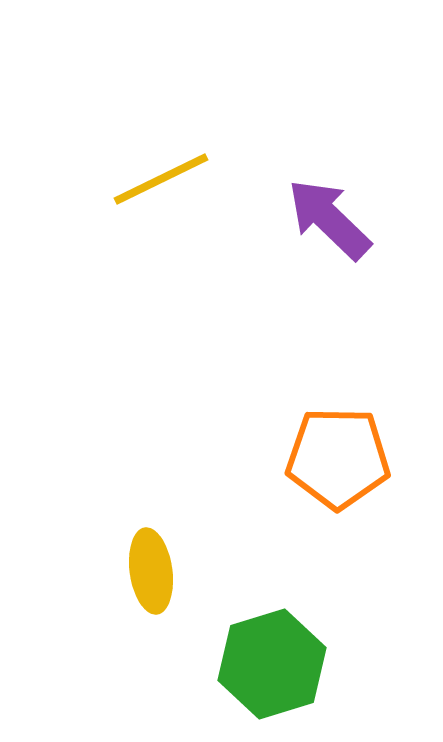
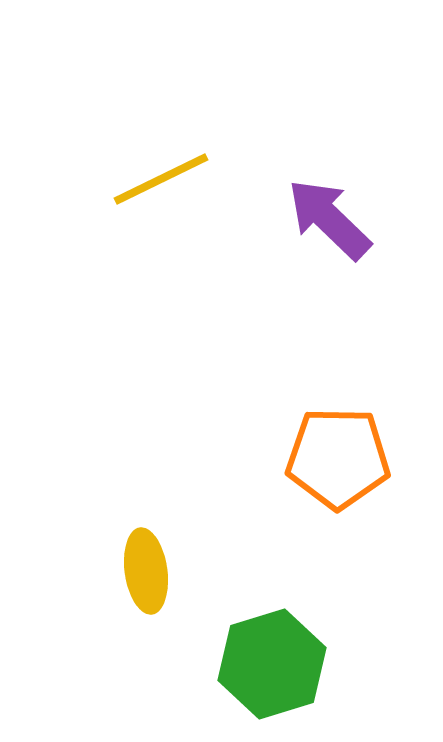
yellow ellipse: moved 5 px left
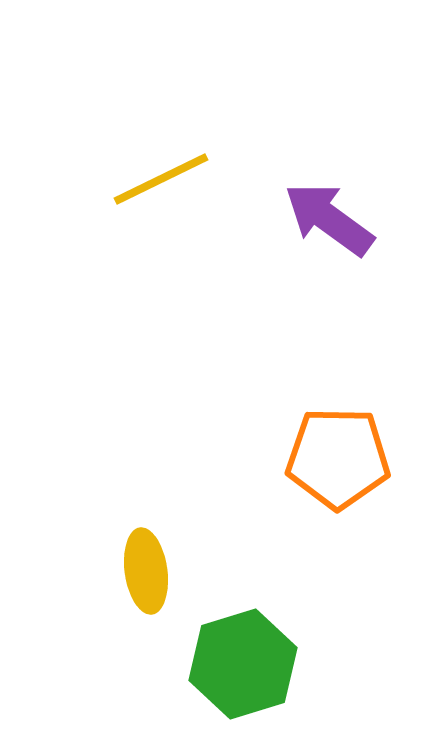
purple arrow: rotated 8 degrees counterclockwise
green hexagon: moved 29 px left
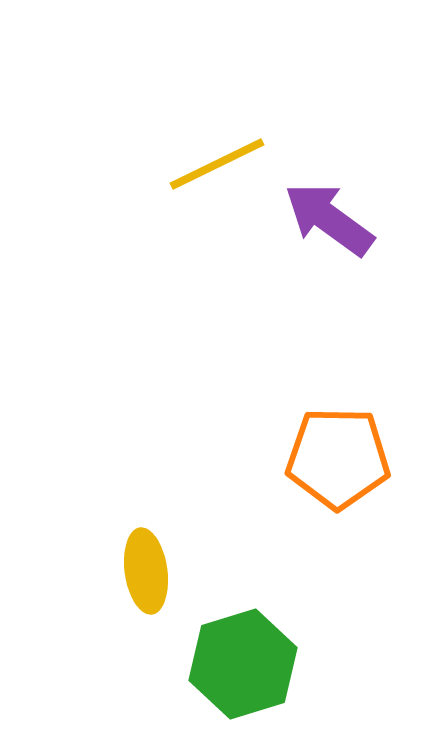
yellow line: moved 56 px right, 15 px up
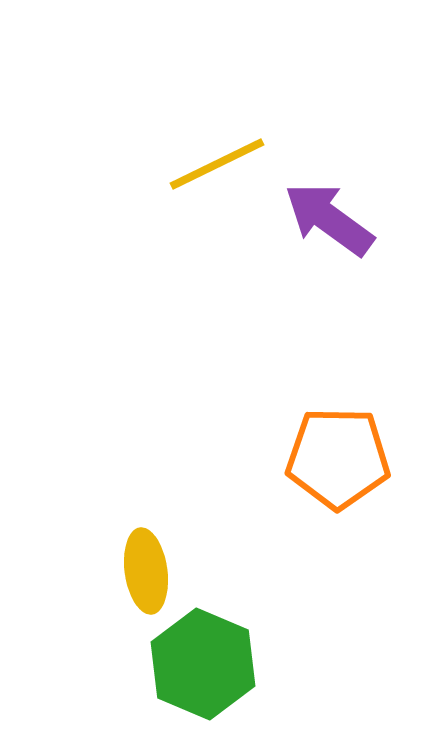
green hexagon: moved 40 px left; rotated 20 degrees counterclockwise
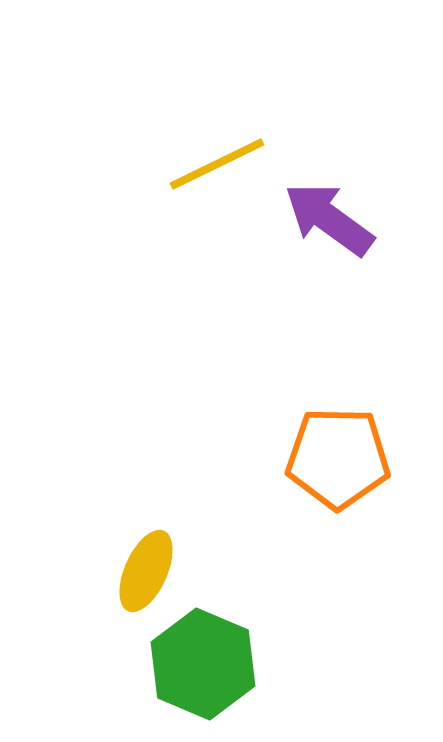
yellow ellipse: rotated 32 degrees clockwise
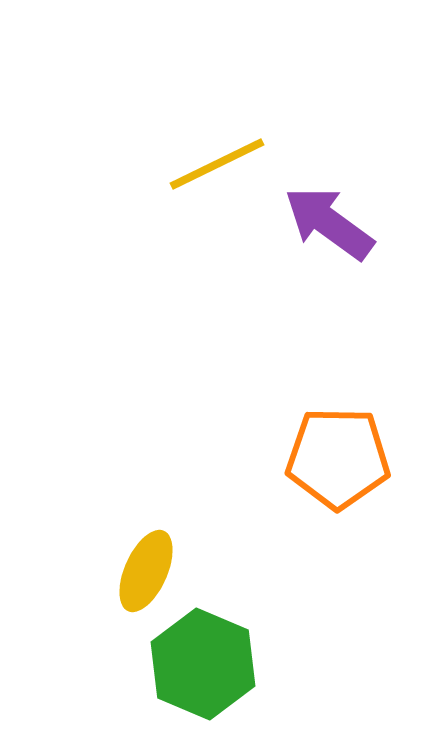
purple arrow: moved 4 px down
